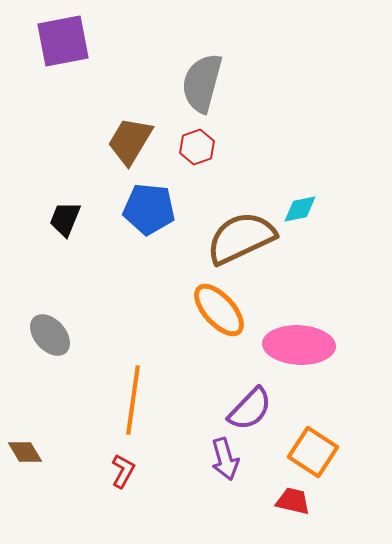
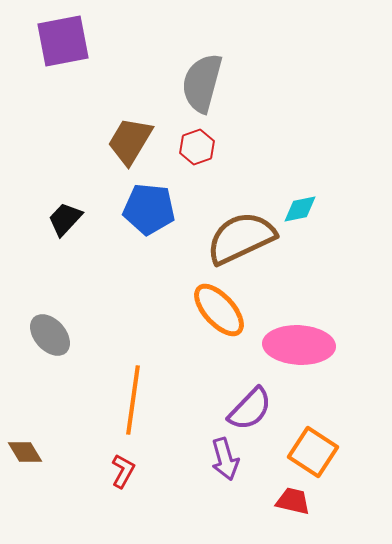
black trapezoid: rotated 21 degrees clockwise
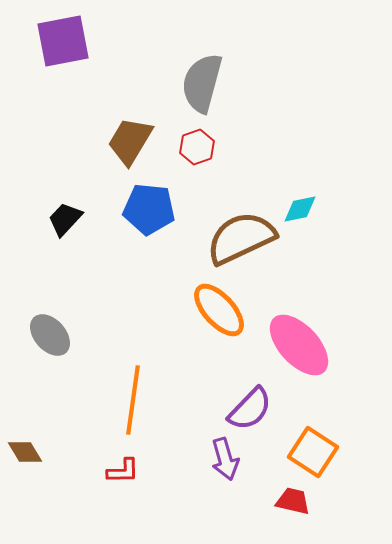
pink ellipse: rotated 44 degrees clockwise
red L-shape: rotated 60 degrees clockwise
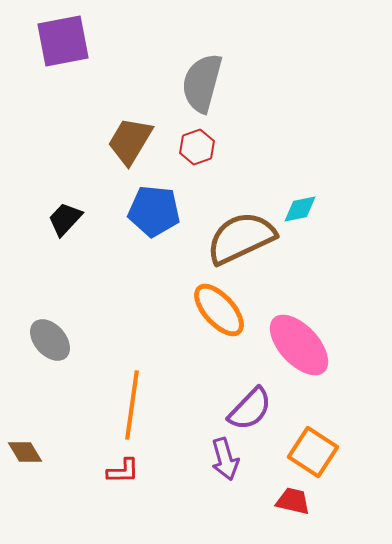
blue pentagon: moved 5 px right, 2 px down
gray ellipse: moved 5 px down
orange line: moved 1 px left, 5 px down
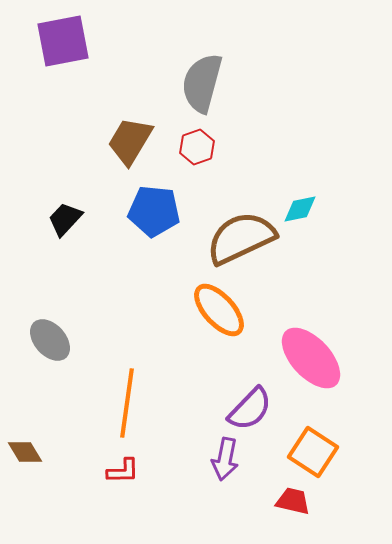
pink ellipse: moved 12 px right, 13 px down
orange line: moved 5 px left, 2 px up
purple arrow: rotated 27 degrees clockwise
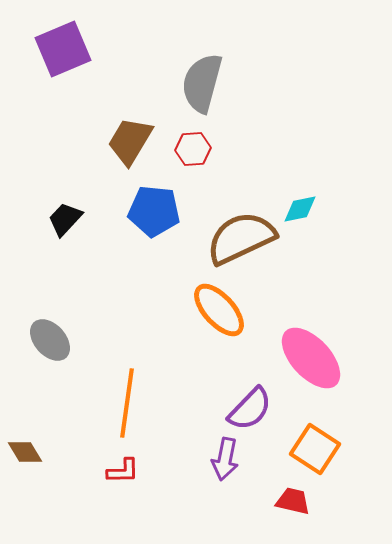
purple square: moved 8 px down; rotated 12 degrees counterclockwise
red hexagon: moved 4 px left, 2 px down; rotated 16 degrees clockwise
orange square: moved 2 px right, 3 px up
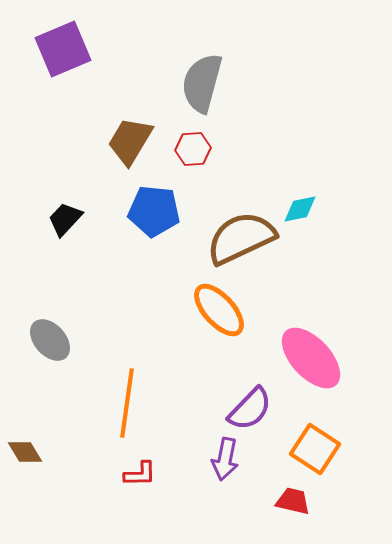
red L-shape: moved 17 px right, 3 px down
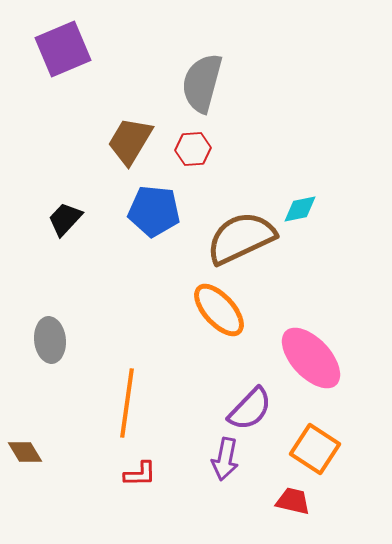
gray ellipse: rotated 36 degrees clockwise
